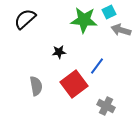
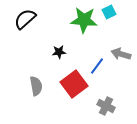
gray arrow: moved 24 px down
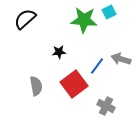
gray arrow: moved 5 px down
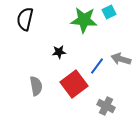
black semicircle: rotated 35 degrees counterclockwise
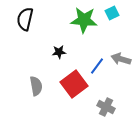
cyan square: moved 3 px right, 1 px down
gray cross: moved 1 px down
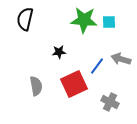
cyan square: moved 3 px left, 9 px down; rotated 24 degrees clockwise
red square: rotated 12 degrees clockwise
gray cross: moved 4 px right, 5 px up
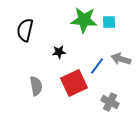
black semicircle: moved 11 px down
red square: moved 1 px up
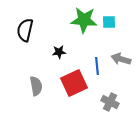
blue line: rotated 42 degrees counterclockwise
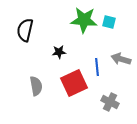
cyan square: rotated 16 degrees clockwise
blue line: moved 1 px down
